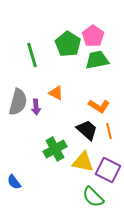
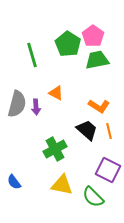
gray semicircle: moved 1 px left, 2 px down
yellow triangle: moved 21 px left, 23 px down
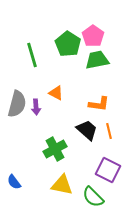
orange L-shape: moved 2 px up; rotated 25 degrees counterclockwise
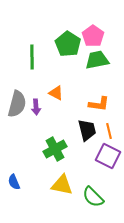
green line: moved 2 px down; rotated 15 degrees clockwise
black trapezoid: rotated 35 degrees clockwise
purple square: moved 14 px up
blue semicircle: rotated 14 degrees clockwise
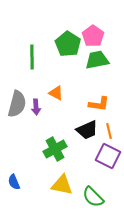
black trapezoid: rotated 80 degrees clockwise
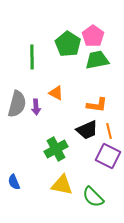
orange L-shape: moved 2 px left, 1 px down
green cross: moved 1 px right
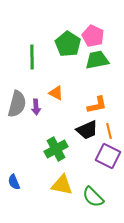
pink pentagon: rotated 10 degrees counterclockwise
orange L-shape: rotated 20 degrees counterclockwise
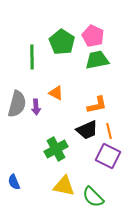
green pentagon: moved 6 px left, 2 px up
yellow triangle: moved 2 px right, 1 px down
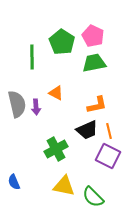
green trapezoid: moved 3 px left, 3 px down
gray semicircle: rotated 28 degrees counterclockwise
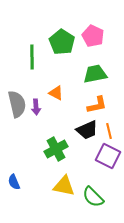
green trapezoid: moved 1 px right, 11 px down
